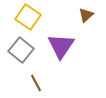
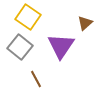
brown triangle: moved 1 px left, 8 px down
gray square: moved 1 px left, 3 px up
brown line: moved 4 px up
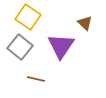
brown triangle: rotated 35 degrees counterclockwise
brown line: rotated 48 degrees counterclockwise
